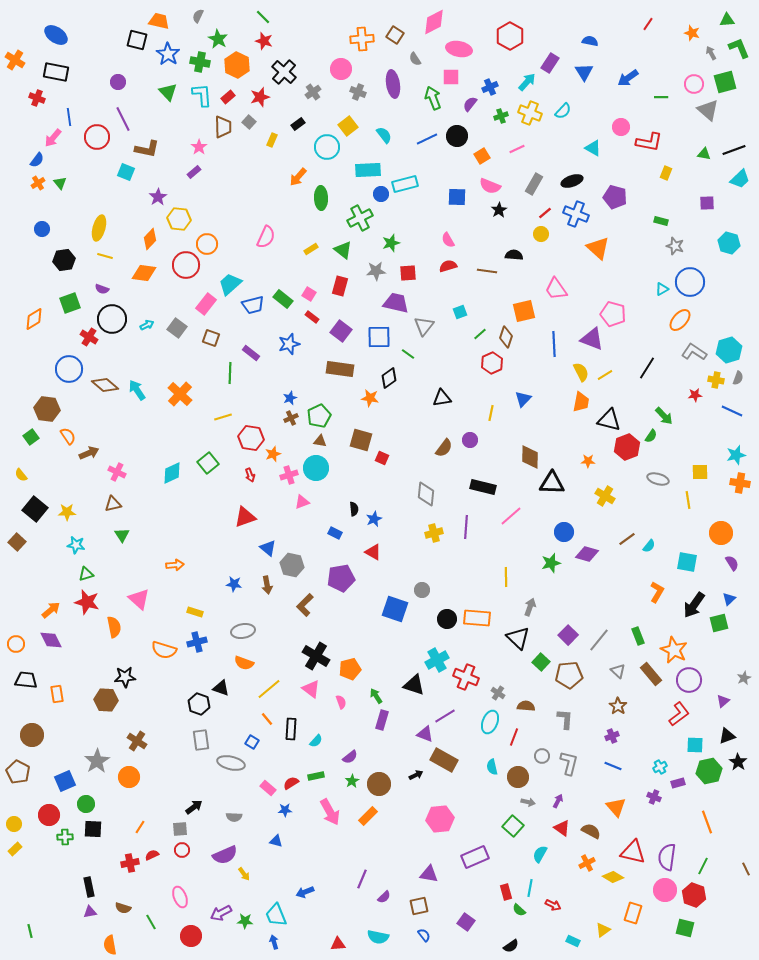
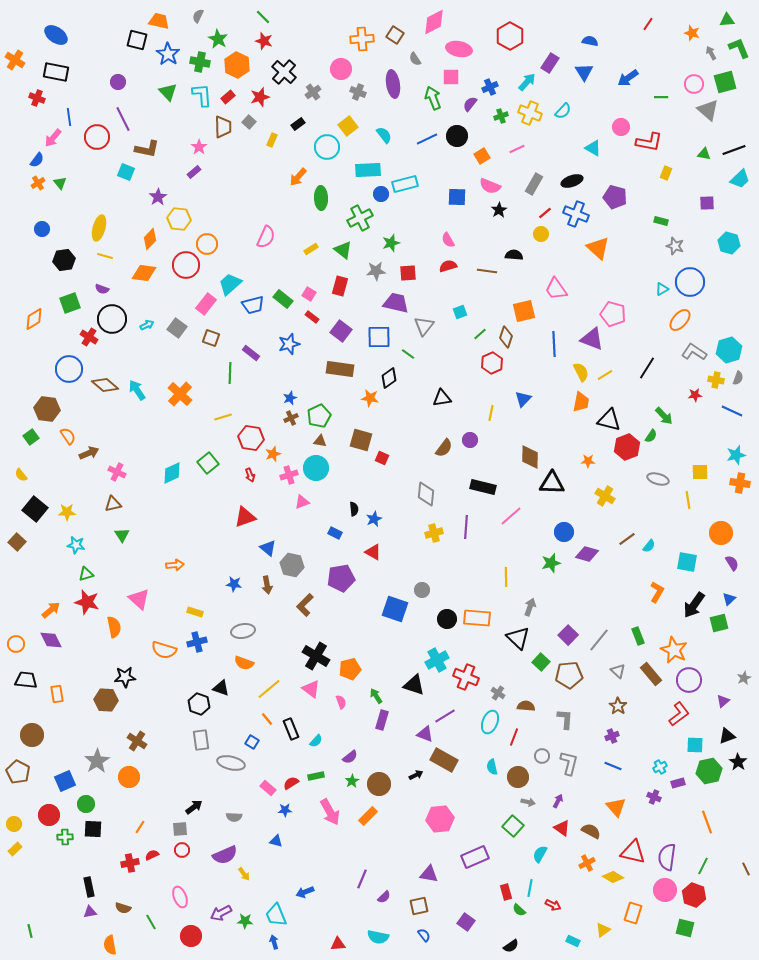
black rectangle at (291, 729): rotated 25 degrees counterclockwise
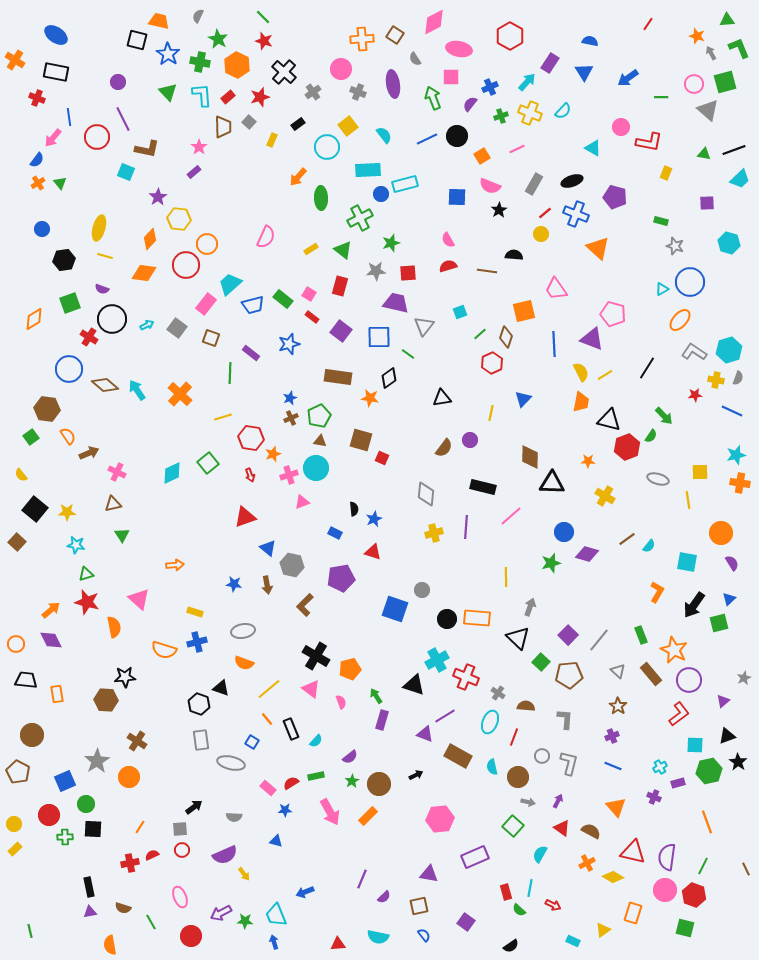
orange star at (692, 33): moved 5 px right, 3 px down
brown rectangle at (340, 369): moved 2 px left, 8 px down
red triangle at (373, 552): rotated 12 degrees counterclockwise
green rectangle at (638, 636): moved 3 px right, 1 px up
brown rectangle at (444, 760): moved 14 px right, 4 px up
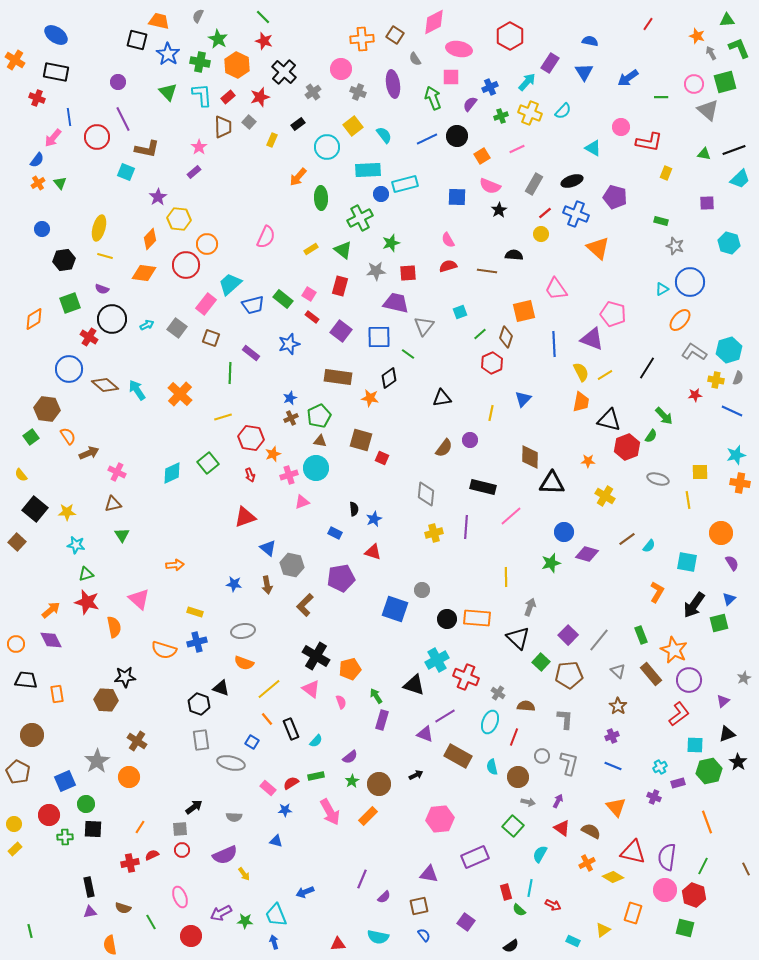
yellow square at (348, 126): moved 5 px right
black triangle at (727, 736): moved 2 px up
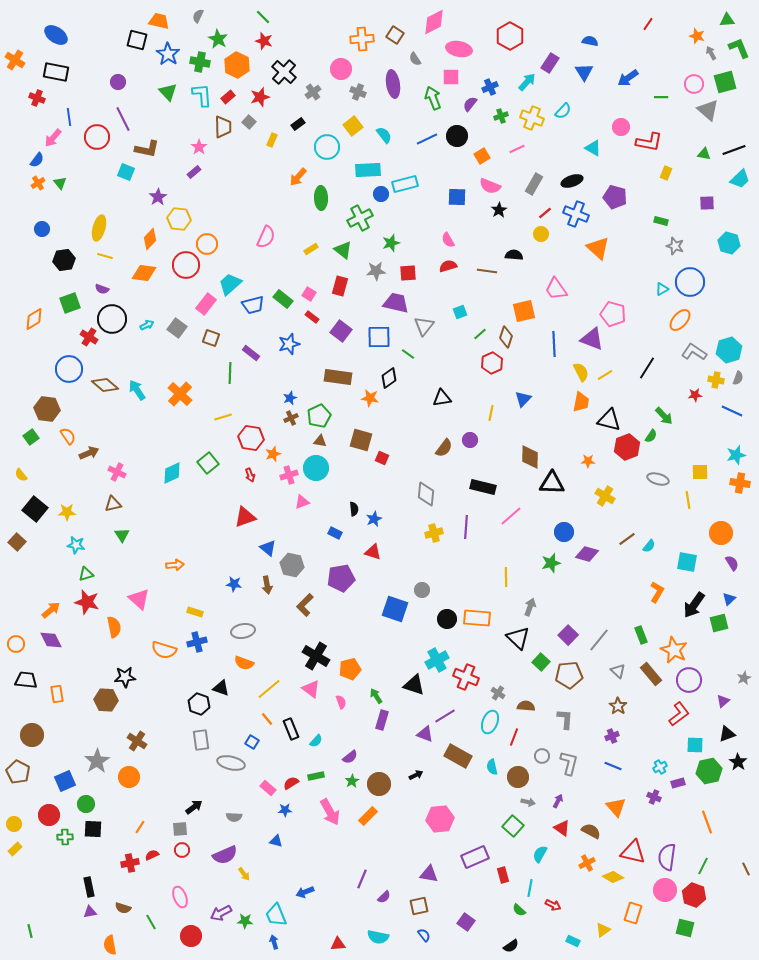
yellow cross at (530, 113): moved 2 px right, 5 px down
red rectangle at (506, 892): moved 3 px left, 17 px up
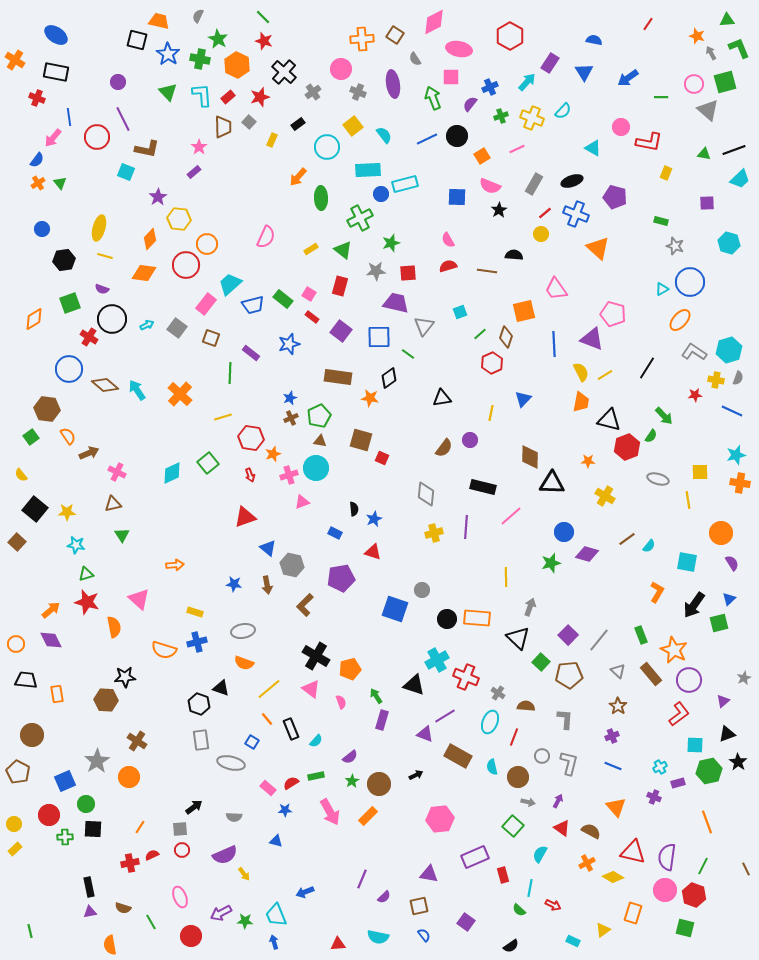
blue semicircle at (590, 41): moved 4 px right, 1 px up
green cross at (200, 62): moved 3 px up
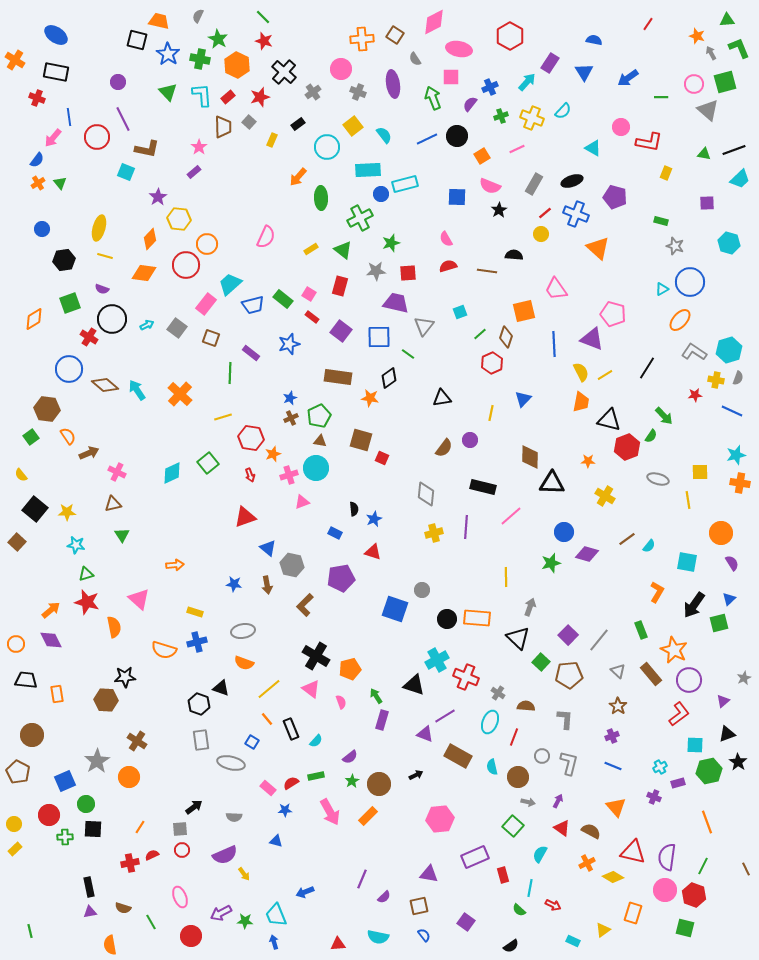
pink semicircle at (448, 240): moved 2 px left, 1 px up
green rectangle at (641, 635): moved 5 px up
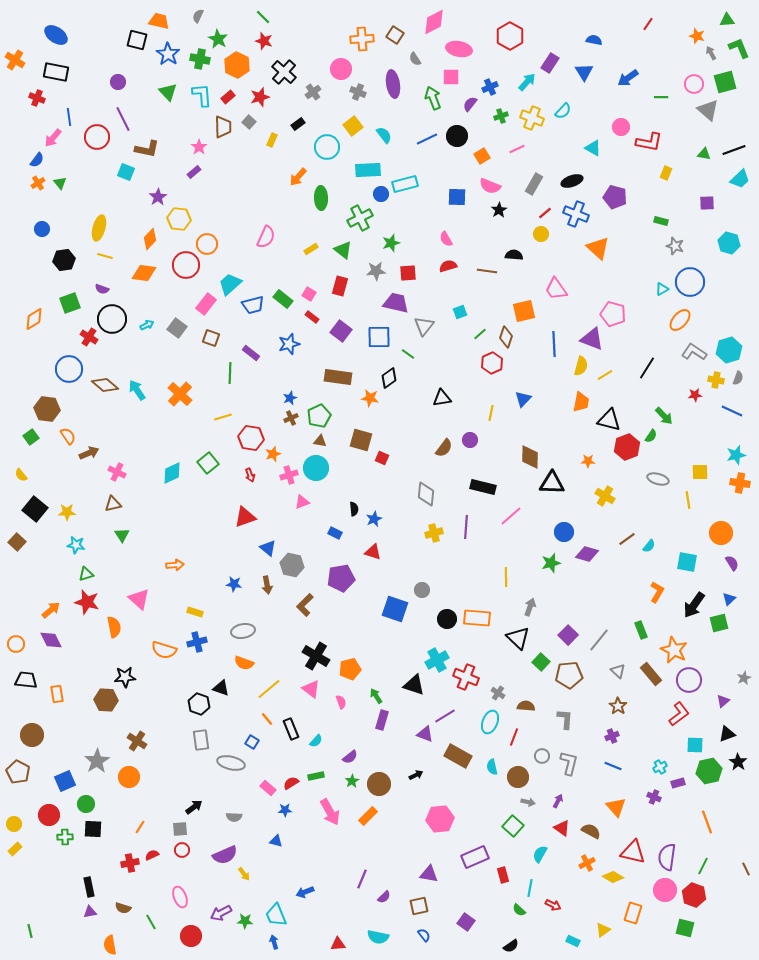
yellow semicircle at (581, 372): moved 6 px up; rotated 42 degrees clockwise
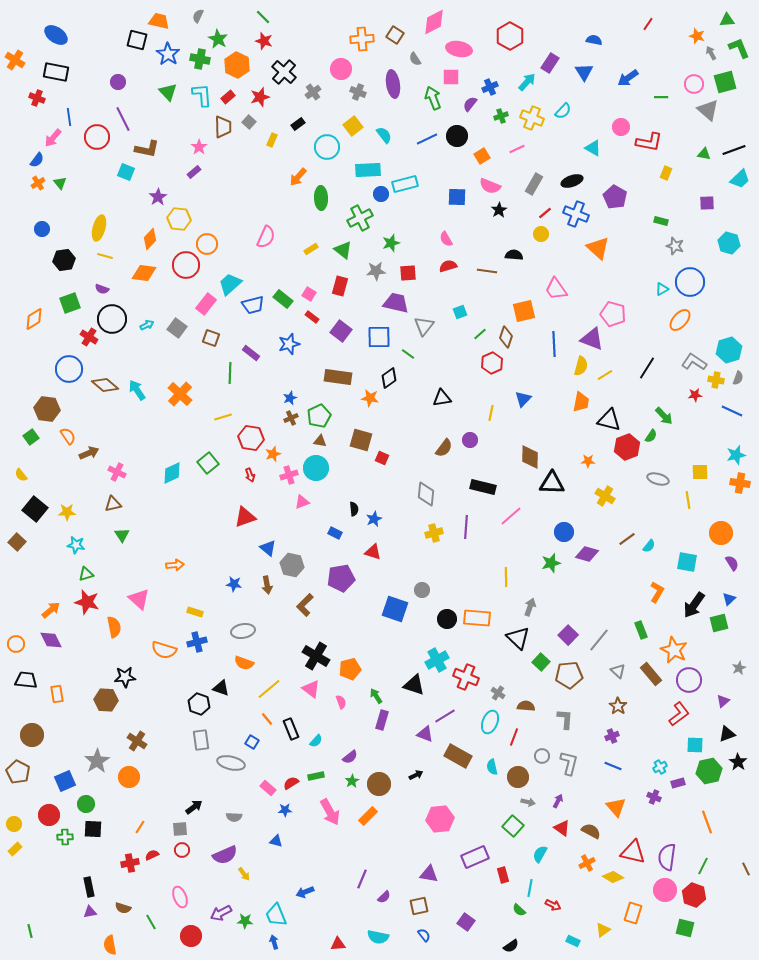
purple pentagon at (615, 197): rotated 15 degrees clockwise
gray L-shape at (694, 352): moved 10 px down
gray star at (744, 678): moved 5 px left, 10 px up
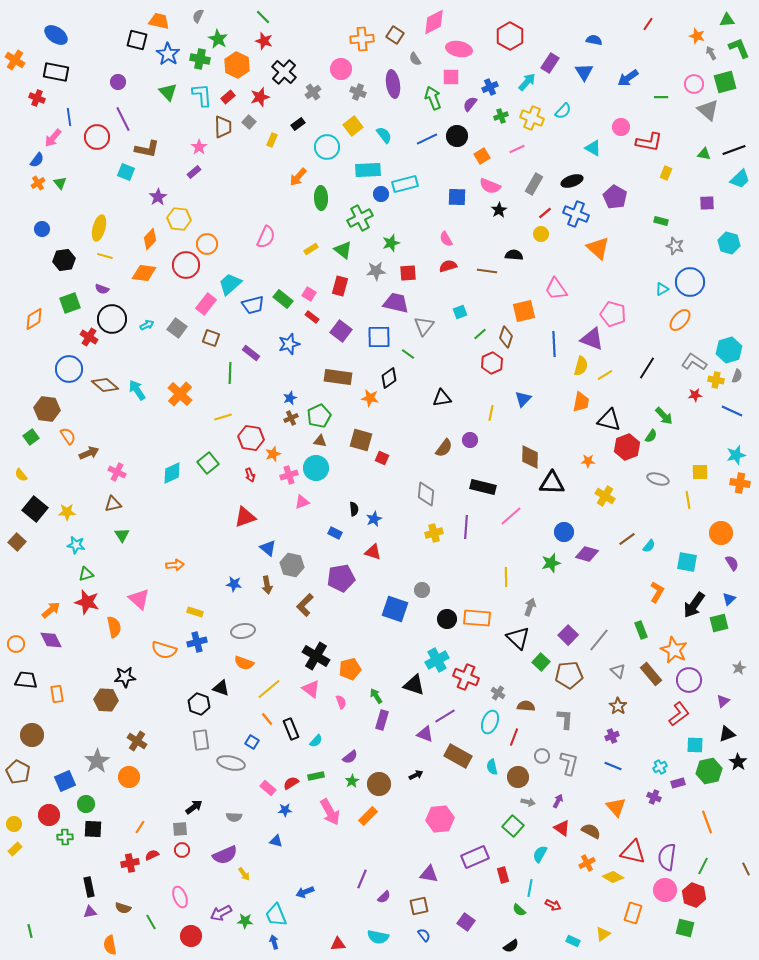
gray semicircle at (738, 378): moved 1 px left, 2 px up
yellow triangle at (603, 930): moved 4 px down
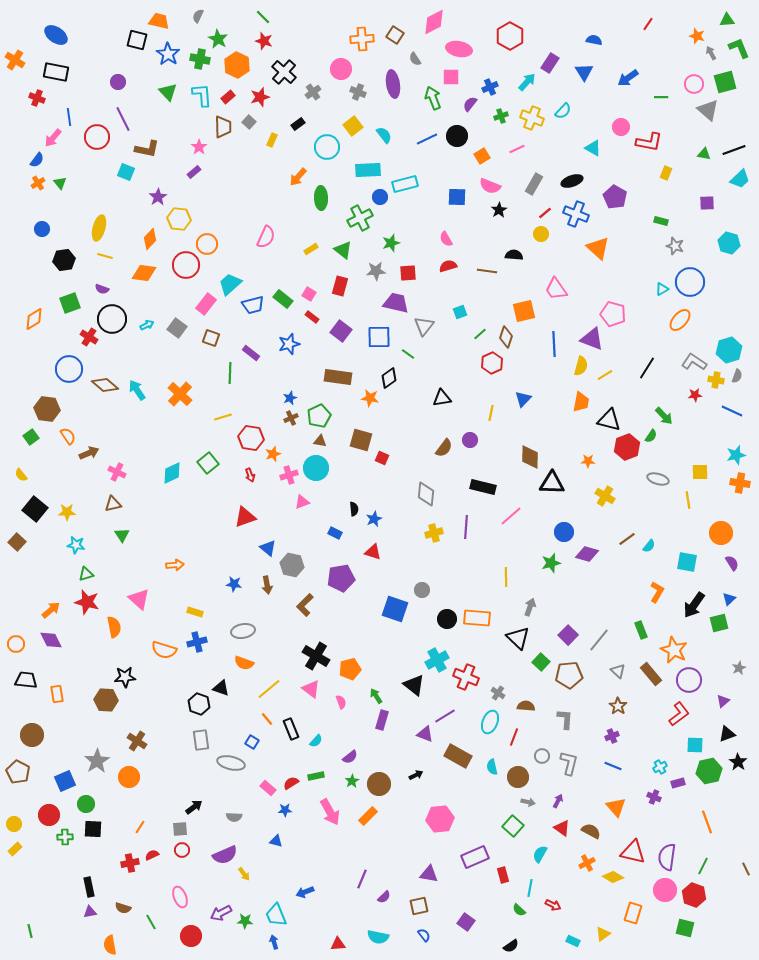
blue circle at (381, 194): moved 1 px left, 3 px down
black triangle at (414, 685): rotated 20 degrees clockwise
